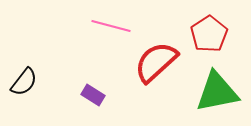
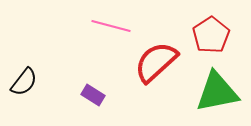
red pentagon: moved 2 px right, 1 px down
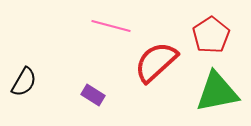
black semicircle: rotated 8 degrees counterclockwise
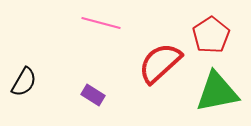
pink line: moved 10 px left, 3 px up
red semicircle: moved 4 px right, 1 px down
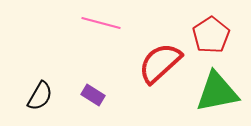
black semicircle: moved 16 px right, 14 px down
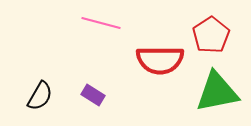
red semicircle: moved 3 px up; rotated 138 degrees counterclockwise
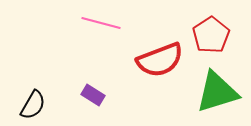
red semicircle: rotated 21 degrees counterclockwise
green triangle: rotated 6 degrees counterclockwise
black semicircle: moved 7 px left, 9 px down
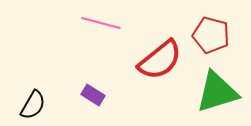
red pentagon: rotated 24 degrees counterclockwise
red semicircle: rotated 18 degrees counterclockwise
